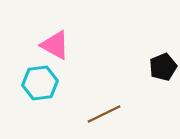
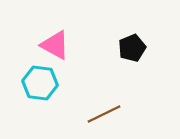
black pentagon: moved 31 px left, 19 px up
cyan hexagon: rotated 16 degrees clockwise
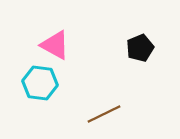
black pentagon: moved 8 px right
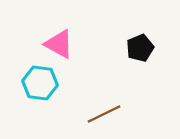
pink triangle: moved 4 px right, 1 px up
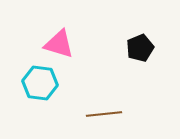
pink triangle: rotated 12 degrees counterclockwise
brown line: rotated 20 degrees clockwise
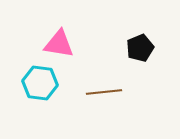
pink triangle: rotated 8 degrees counterclockwise
brown line: moved 22 px up
